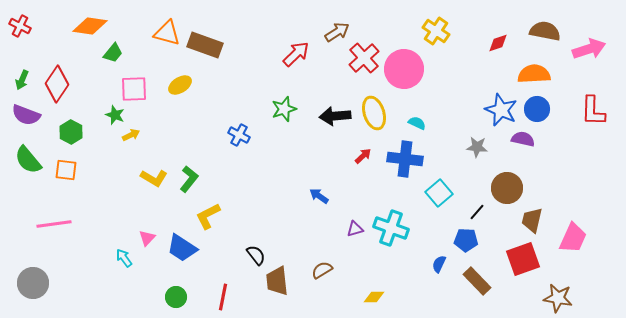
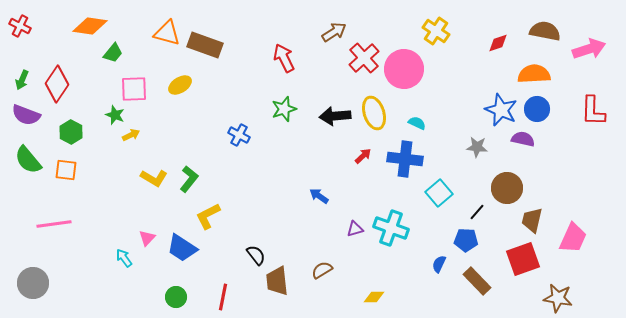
brown arrow at (337, 32): moved 3 px left
red arrow at (296, 54): moved 12 px left, 4 px down; rotated 72 degrees counterclockwise
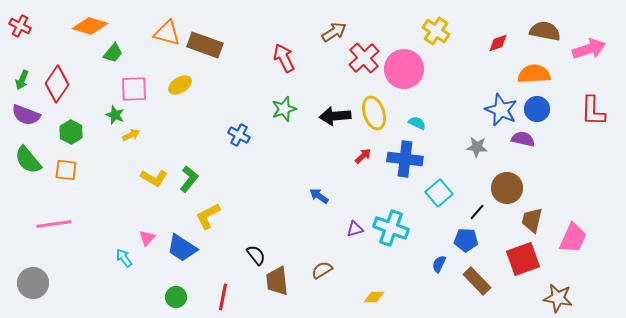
orange diamond at (90, 26): rotated 8 degrees clockwise
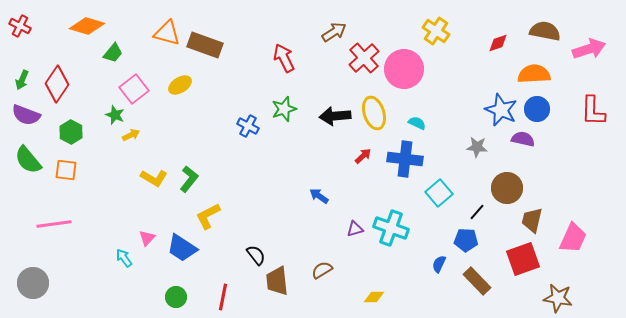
orange diamond at (90, 26): moved 3 px left
pink square at (134, 89): rotated 36 degrees counterclockwise
blue cross at (239, 135): moved 9 px right, 9 px up
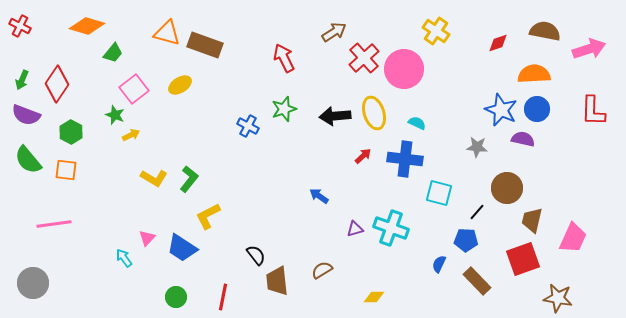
cyan square at (439, 193): rotated 36 degrees counterclockwise
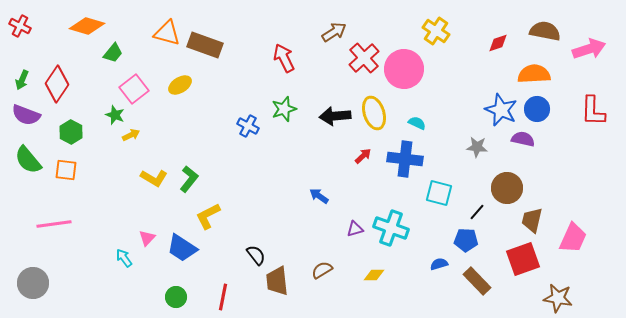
blue semicircle at (439, 264): rotated 48 degrees clockwise
yellow diamond at (374, 297): moved 22 px up
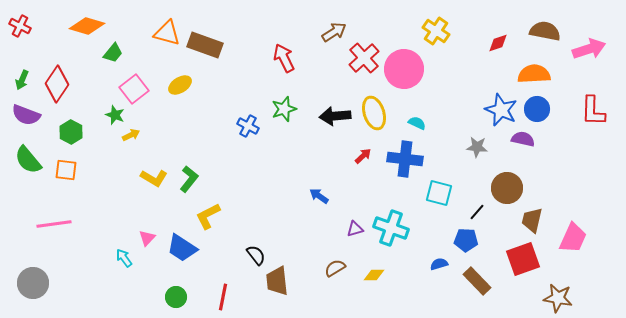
brown semicircle at (322, 270): moved 13 px right, 2 px up
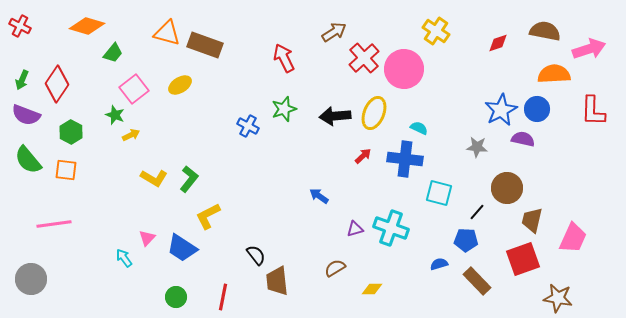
orange semicircle at (534, 74): moved 20 px right
blue star at (501, 110): rotated 20 degrees clockwise
yellow ellipse at (374, 113): rotated 40 degrees clockwise
cyan semicircle at (417, 123): moved 2 px right, 5 px down
yellow diamond at (374, 275): moved 2 px left, 14 px down
gray circle at (33, 283): moved 2 px left, 4 px up
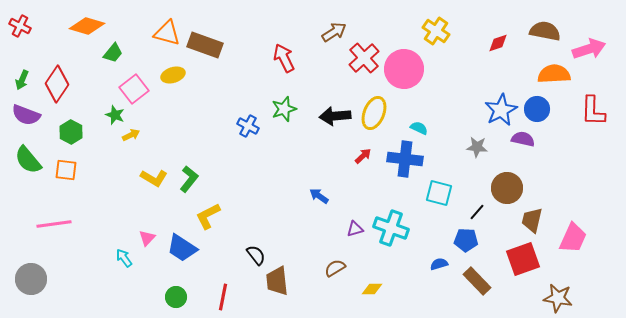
yellow ellipse at (180, 85): moved 7 px left, 10 px up; rotated 15 degrees clockwise
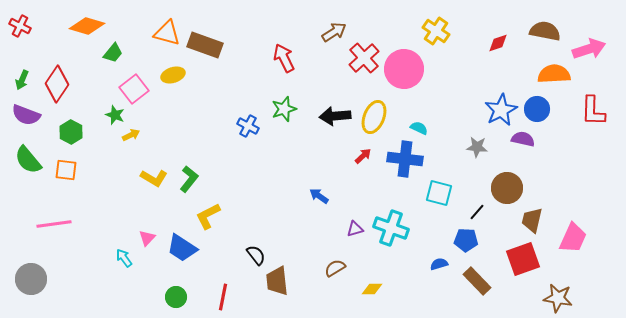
yellow ellipse at (374, 113): moved 4 px down
